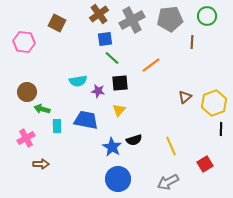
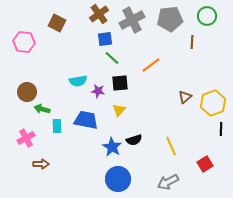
yellow hexagon: moved 1 px left
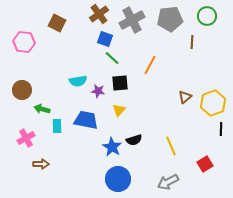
blue square: rotated 28 degrees clockwise
orange line: moved 1 px left; rotated 24 degrees counterclockwise
brown circle: moved 5 px left, 2 px up
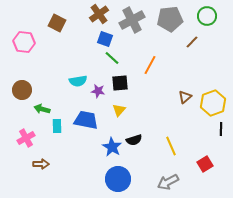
brown line: rotated 40 degrees clockwise
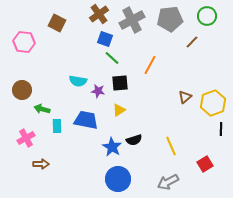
cyan semicircle: rotated 18 degrees clockwise
yellow triangle: rotated 16 degrees clockwise
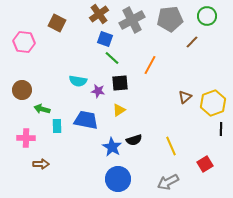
pink cross: rotated 30 degrees clockwise
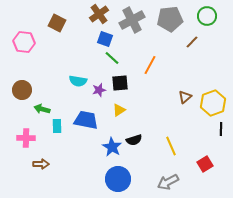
purple star: moved 1 px right, 1 px up; rotated 24 degrees counterclockwise
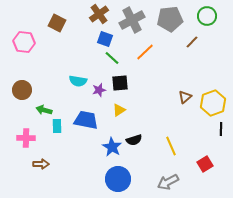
orange line: moved 5 px left, 13 px up; rotated 18 degrees clockwise
green arrow: moved 2 px right, 1 px down
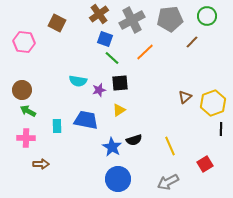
green arrow: moved 16 px left, 1 px down; rotated 14 degrees clockwise
yellow line: moved 1 px left
